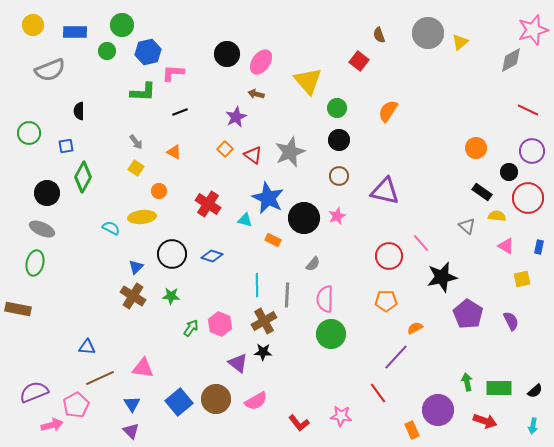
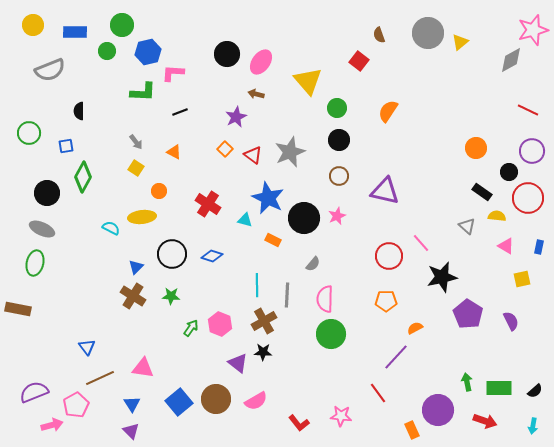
blue triangle at (87, 347): rotated 48 degrees clockwise
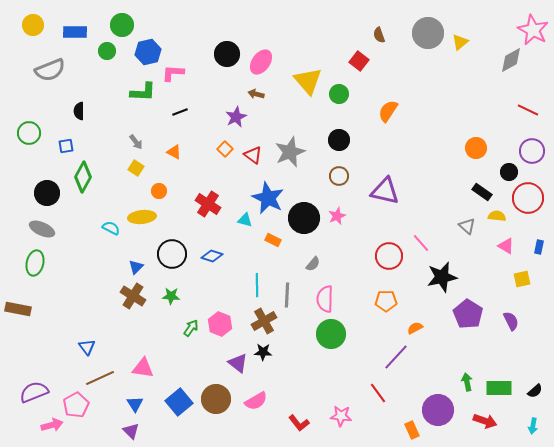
pink star at (533, 30): rotated 28 degrees counterclockwise
green circle at (337, 108): moved 2 px right, 14 px up
blue triangle at (132, 404): moved 3 px right
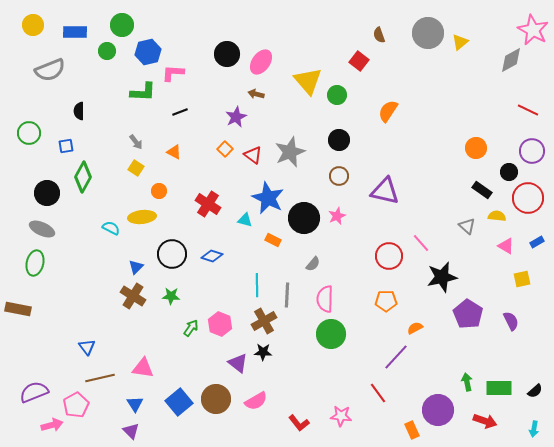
green circle at (339, 94): moved 2 px left, 1 px down
black rectangle at (482, 192): moved 2 px up
blue rectangle at (539, 247): moved 2 px left, 5 px up; rotated 48 degrees clockwise
brown line at (100, 378): rotated 12 degrees clockwise
cyan arrow at (533, 426): moved 1 px right, 3 px down
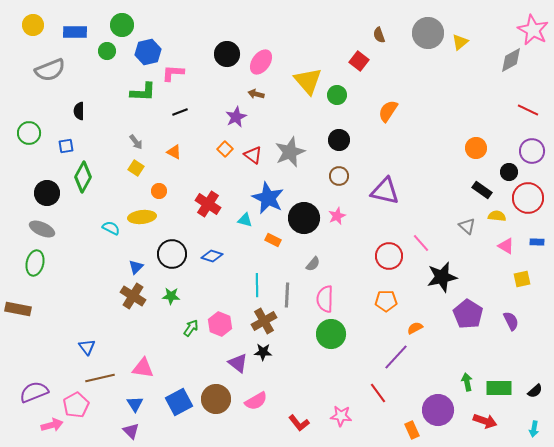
blue rectangle at (537, 242): rotated 32 degrees clockwise
blue square at (179, 402): rotated 12 degrees clockwise
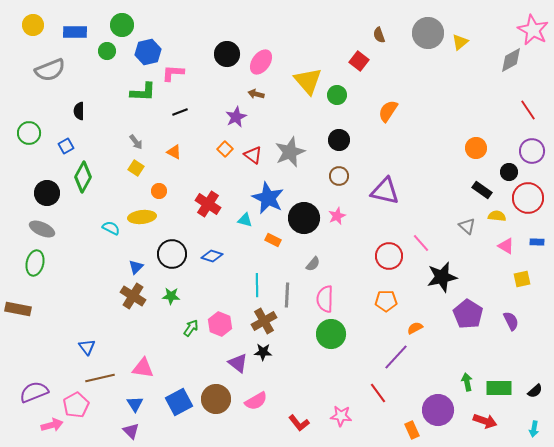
red line at (528, 110): rotated 30 degrees clockwise
blue square at (66, 146): rotated 21 degrees counterclockwise
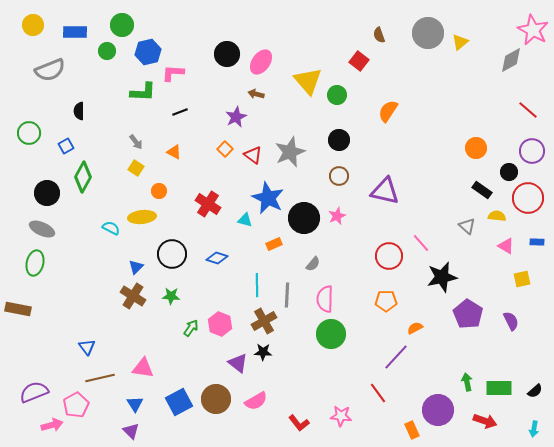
red line at (528, 110): rotated 15 degrees counterclockwise
orange rectangle at (273, 240): moved 1 px right, 4 px down; rotated 49 degrees counterclockwise
blue diamond at (212, 256): moved 5 px right, 2 px down
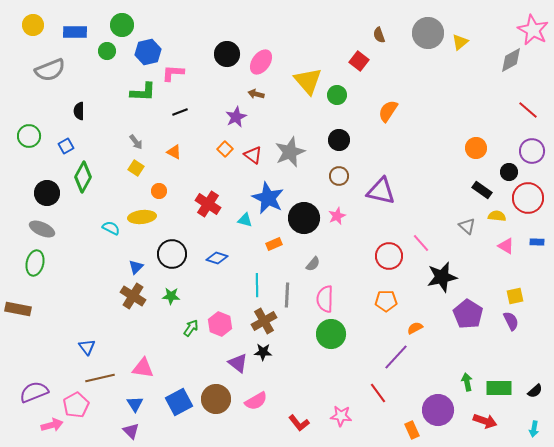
green circle at (29, 133): moved 3 px down
purple triangle at (385, 191): moved 4 px left
yellow square at (522, 279): moved 7 px left, 17 px down
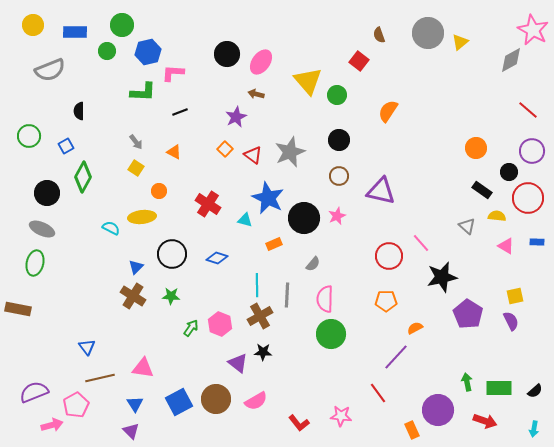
brown cross at (264, 321): moved 4 px left, 5 px up
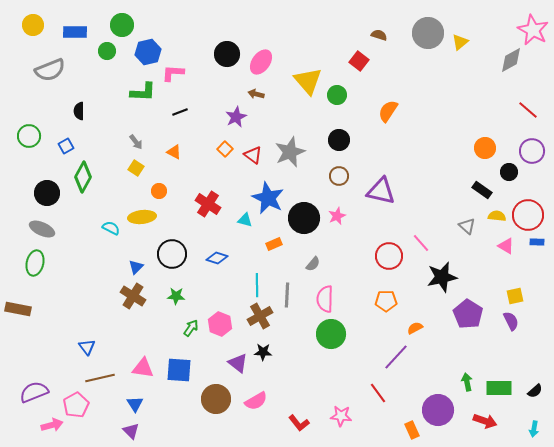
brown semicircle at (379, 35): rotated 126 degrees clockwise
orange circle at (476, 148): moved 9 px right
red circle at (528, 198): moved 17 px down
green star at (171, 296): moved 5 px right
blue square at (179, 402): moved 32 px up; rotated 32 degrees clockwise
